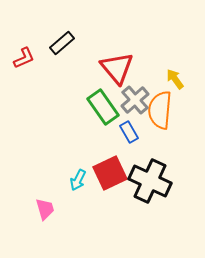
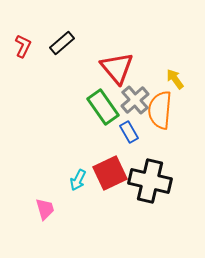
red L-shape: moved 1 px left, 12 px up; rotated 40 degrees counterclockwise
black cross: rotated 12 degrees counterclockwise
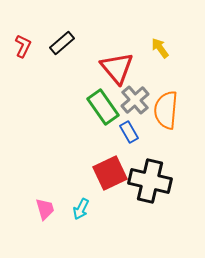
yellow arrow: moved 15 px left, 31 px up
orange semicircle: moved 6 px right
cyan arrow: moved 3 px right, 29 px down
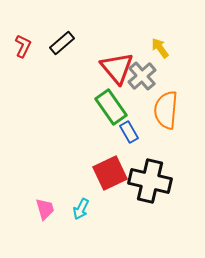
gray cross: moved 7 px right, 24 px up
green rectangle: moved 8 px right
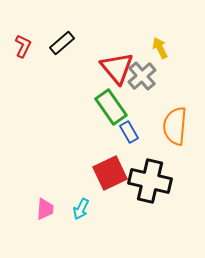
yellow arrow: rotated 10 degrees clockwise
orange semicircle: moved 9 px right, 16 px down
pink trapezoid: rotated 20 degrees clockwise
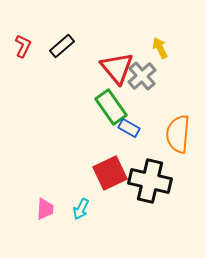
black rectangle: moved 3 px down
orange semicircle: moved 3 px right, 8 px down
blue rectangle: moved 4 px up; rotated 30 degrees counterclockwise
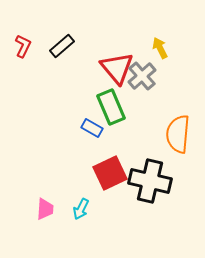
green rectangle: rotated 12 degrees clockwise
blue rectangle: moved 37 px left
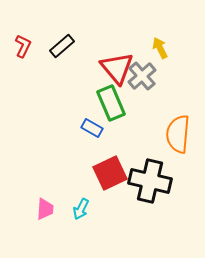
green rectangle: moved 4 px up
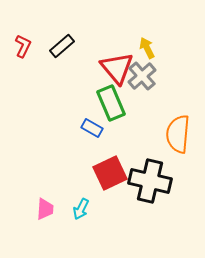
yellow arrow: moved 13 px left
